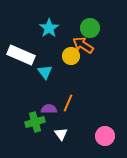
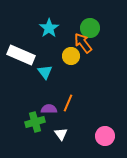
orange arrow: moved 2 px up; rotated 20 degrees clockwise
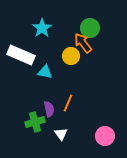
cyan star: moved 7 px left
cyan triangle: rotated 42 degrees counterclockwise
purple semicircle: rotated 77 degrees clockwise
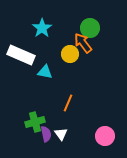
yellow circle: moved 1 px left, 2 px up
purple semicircle: moved 3 px left, 25 px down
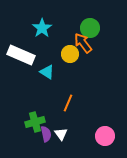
cyan triangle: moved 2 px right; rotated 21 degrees clockwise
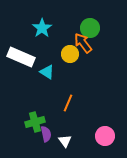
white rectangle: moved 2 px down
white triangle: moved 4 px right, 7 px down
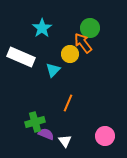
cyan triangle: moved 6 px right, 2 px up; rotated 42 degrees clockwise
purple semicircle: rotated 56 degrees counterclockwise
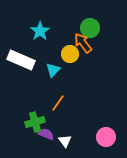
cyan star: moved 2 px left, 3 px down
white rectangle: moved 3 px down
orange line: moved 10 px left; rotated 12 degrees clockwise
pink circle: moved 1 px right, 1 px down
